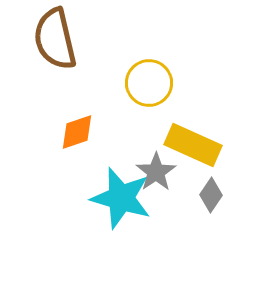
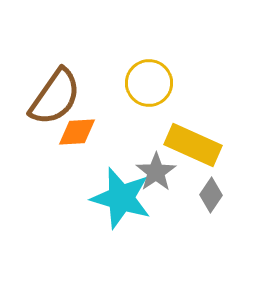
brown semicircle: moved 58 px down; rotated 132 degrees counterclockwise
orange diamond: rotated 15 degrees clockwise
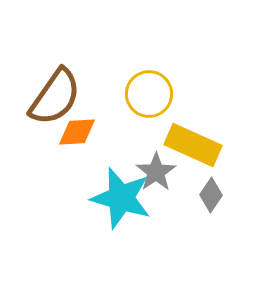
yellow circle: moved 11 px down
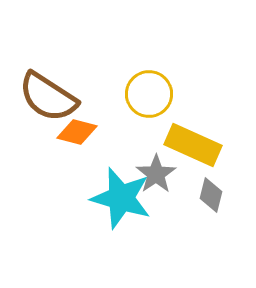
brown semicircle: moved 7 px left; rotated 88 degrees clockwise
orange diamond: rotated 18 degrees clockwise
gray star: moved 2 px down
gray diamond: rotated 20 degrees counterclockwise
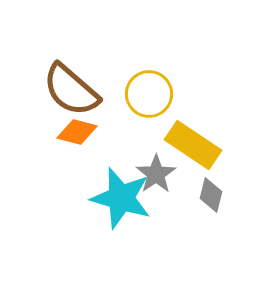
brown semicircle: moved 23 px right, 7 px up; rotated 8 degrees clockwise
yellow rectangle: rotated 10 degrees clockwise
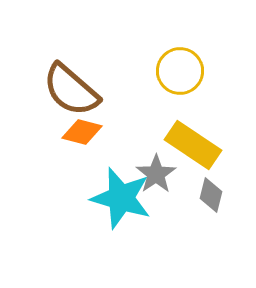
yellow circle: moved 31 px right, 23 px up
orange diamond: moved 5 px right
